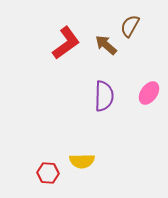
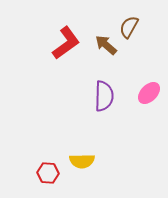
brown semicircle: moved 1 px left, 1 px down
pink ellipse: rotated 10 degrees clockwise
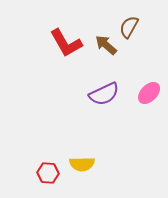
red L-shape: rotated 96 degrees clockwise
purple semicircle: moved 2 px up; rotated 64 degrees clockwise
yellow semicircle: moved 3 px down
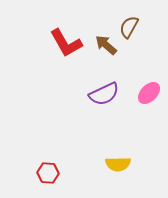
yellow semicircle: moved 36 px right
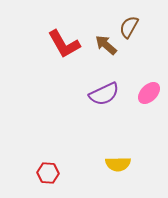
red L-shape: moved 2 px left, 1 px down
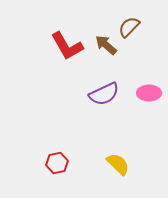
brown semicircle: rotated 15 degrees clockwise
red L-shape: moved 3 px right, 2 px down
pink ellipse: rotated 45 degrees clockwise
yellow semicircle: rotated 135 degrees counterclockwise
red hexagon: moved 9 px right, 10 px up; rotated 15 degrees counterclockwise
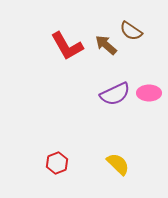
brown semicircle: moved 2 px right, 4 px down; rotated 100 degrees counterclockwise
purple semicircle: moved 11 px right
red hexagon: rotated 10 degrees counterclockwise
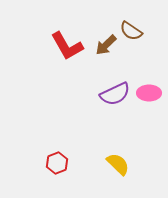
brown arrow: rotated 85 degrees counterclockwise
